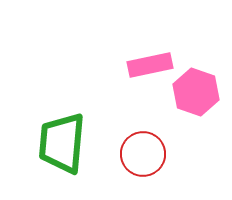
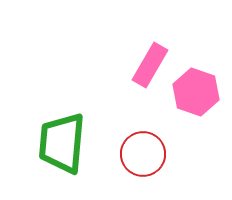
pink rectangle: rotated 48 degrees counterclockwise
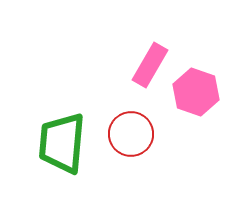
red circle: moved 12 px left, 20 px up
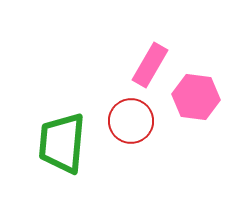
pink hexagon: moved 5 px down; rotated 12 degrees counterclockwise
red circle: moved 13 px up
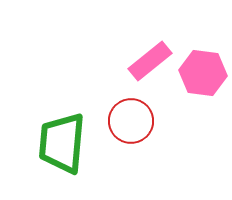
pink rectangle: moved 4 px up; rotated 21 degrees clockwise
pink hexagon: moved 7 px right, 24 px up
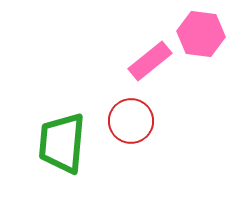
pink hexagon: moved 2 px left, 39 px up
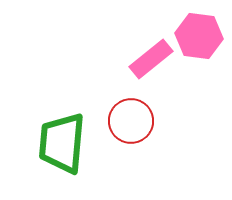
pink hexagon: moved 2 px left, 2 px down
pink rectangle: moved 1 px right, 2 px up
